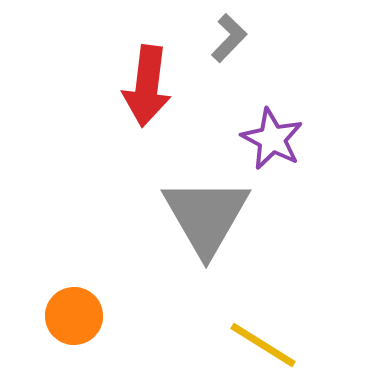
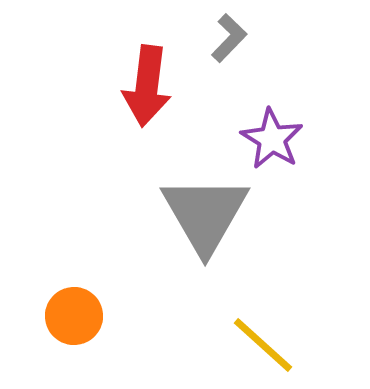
purple star: rotated 4 degrees clockwise
gray triangle: moved 1 px left, 2 px up
yellow line: rotated 10 degrees clockwise
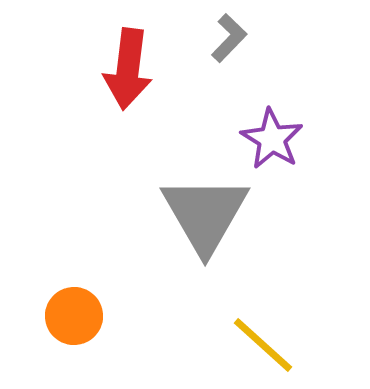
red arrow: moved 19 px left, 17 px up
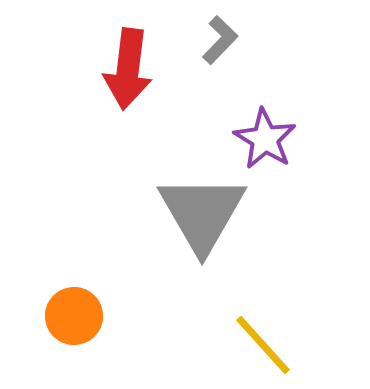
gray L-shape: moved 9 px left, 2 px down
purple star: moved 7 px left
gray triangle: moved 3 px left, 1 px up
yellow line: rotated 6 degrees clockwise
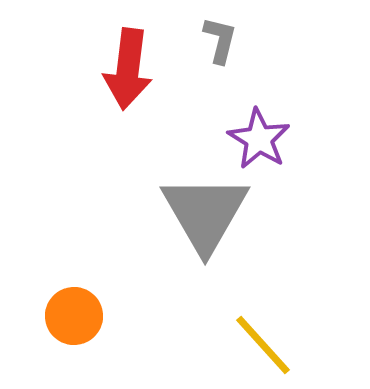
gray L-shape: rotated 30 degrees counterclockwise
purple star: moved 6 px left
gray triangle: moved 3 px right
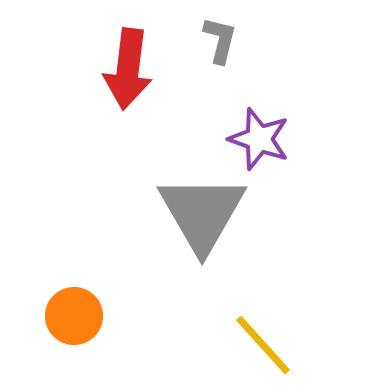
purple star: rotated 12 degrees counterclockwise
gray triangle: moved 3 px left
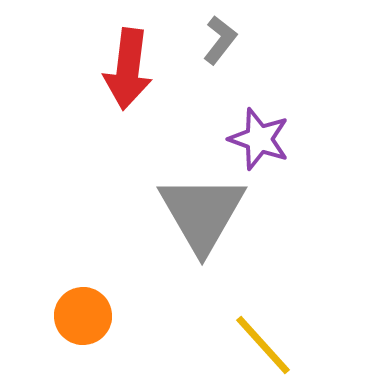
gray L-shape: rotated 24 degrees clockwise
orange circle: moved 9 px right
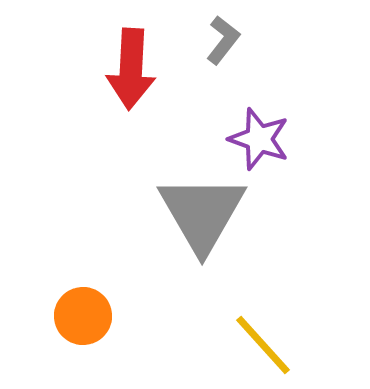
gray L-shape: moved 3 px right
red arrow: moved 3 px right; rotated 4 degrees counterclockwise
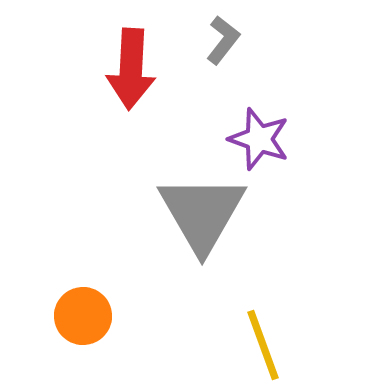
yellow line: rotated 22 degrees clockwise
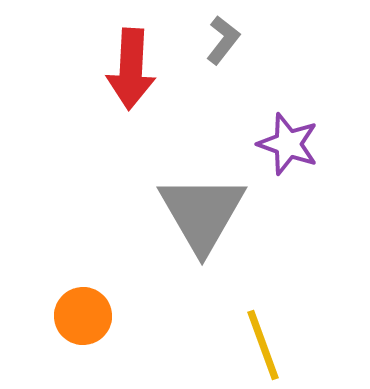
purple star: moved 29 px right, 5 px down
